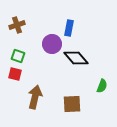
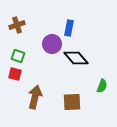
brown square: moved 2 px up
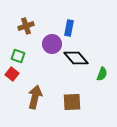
brown cross: moved 9 px right, 1 px down
red square: moved 3 px left; rotated 24 degrees clockwise
green semicircle: moved 12 px up
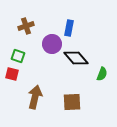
red square: rotated 24 degrees counterclockwise
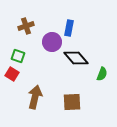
purple circle: moved 2 px up
red square: rotated 16 degrees clockwise
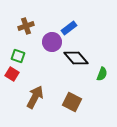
blue rectangle: rotated 42 degrees clockwise
brown arrow: rotated 15 degrees clockwise
brown square: rotated 30 degrees clockwise
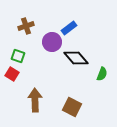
brown arrow: moved 3 px down; rotated 30 degrees counterclockwise
brown square: moved 5 px down
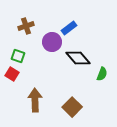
black diamond: moved 2 px right
brown square: rotated 18 degrees clockwise
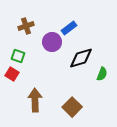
black diamond: moved 3 px right; rotated 65 degrees counterclockwise
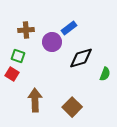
brown cross: moved 4 px down; rotated 14 degrees clockwise
green semicircle: moved 3 px right
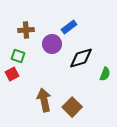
blue rectangle: moved 1 px up
purple circle: moved 2 px down
red square: rotated 32 degrees clockwise
brown arrow: moved 9 px right; rotated 10 degrees counterclockwise
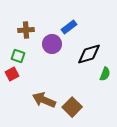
black diamond: moved 8 px right, 4 px up
brown arrow: rotated 55 degrees counterclockwise
